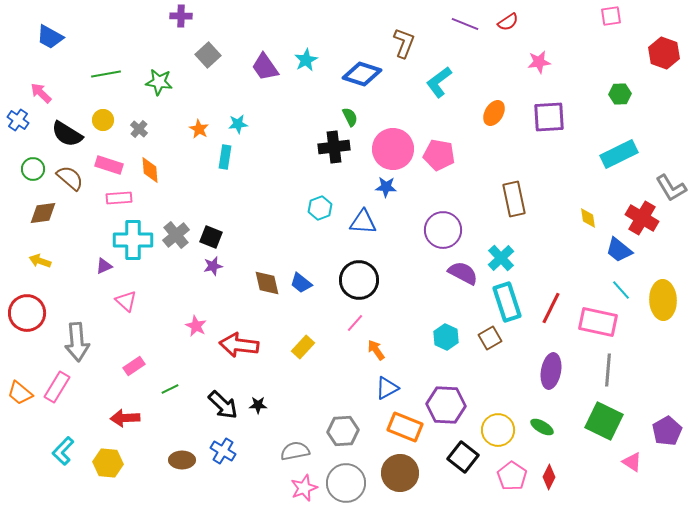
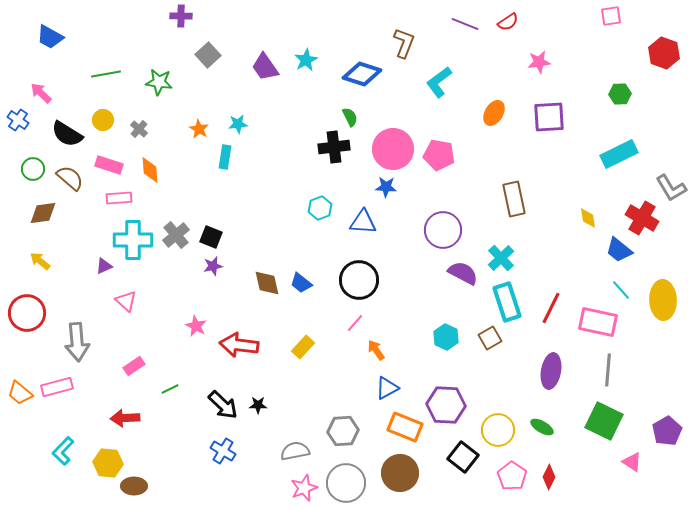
yellow arrow at (40, 261): rotated 20 degrees clockwise
pink rectangle at (57, 387): rotated 44 degrees clockwise
brown ellipse at (182, 460): moved 48 px left, 26 px down
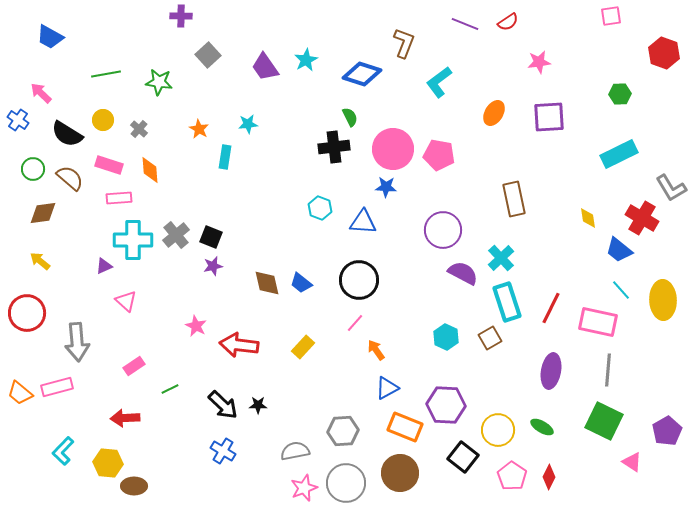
cyan star at (238, 124): moved 10 px right
cyan hexagon at (320, 208): rotated 20 degrees counterclockwise
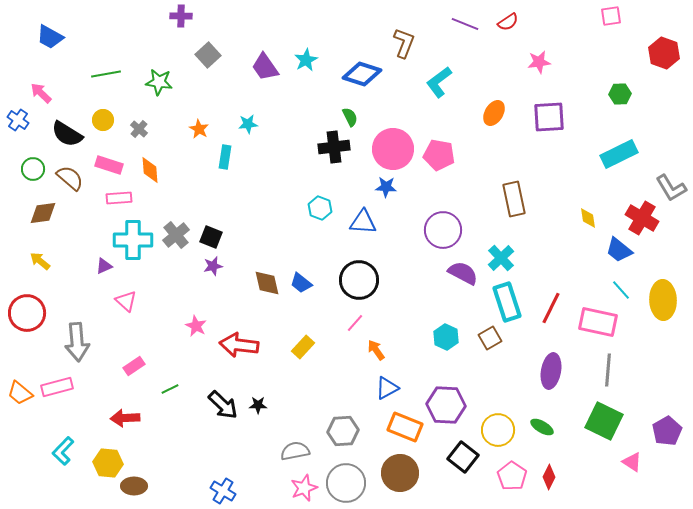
blue cross at (223, 451): moved 40 px down
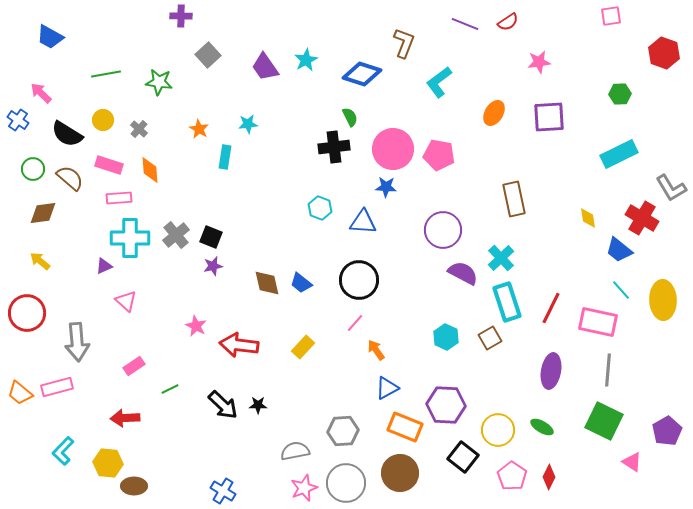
cyan cross at (133, 240): moved 3 px left, 2 px up
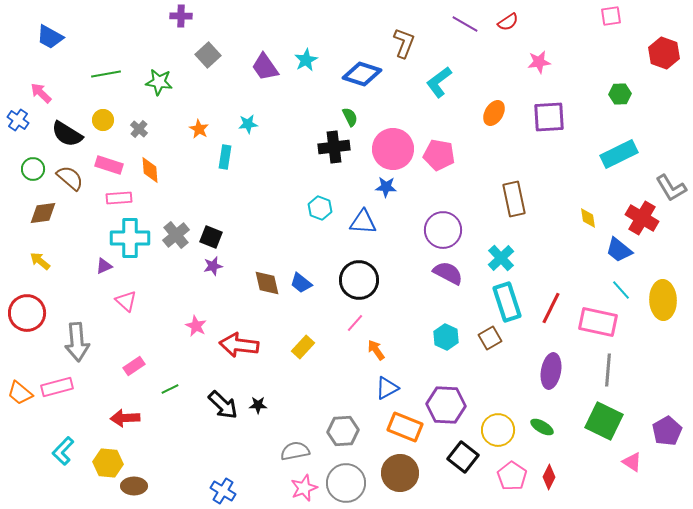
purple line at (465, 24): rotated 8 degrees clockwise
purple semicircle at (463, 273): moved 15 px left
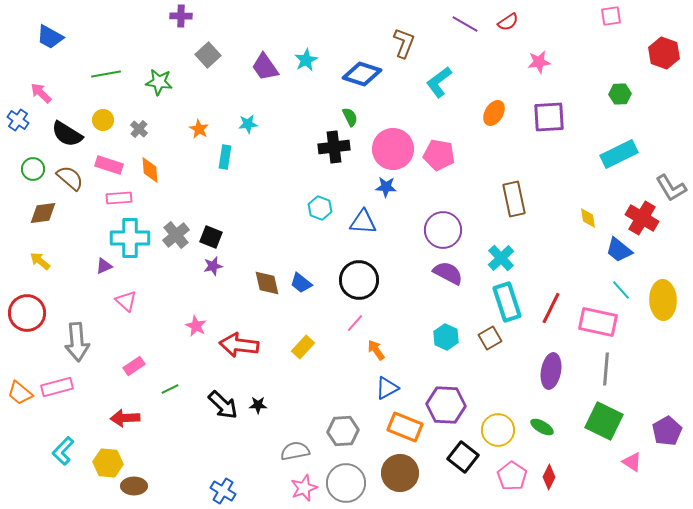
gray line at (608, 370): moved 2 px left, 1 px up
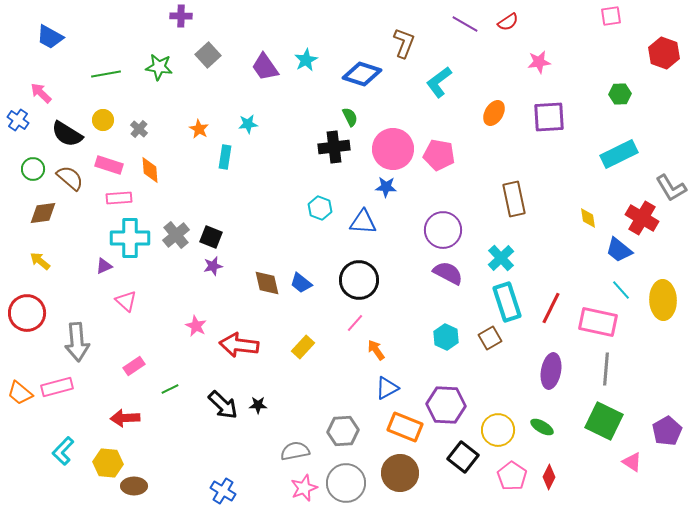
green star at (159, 82): moved 15 px up
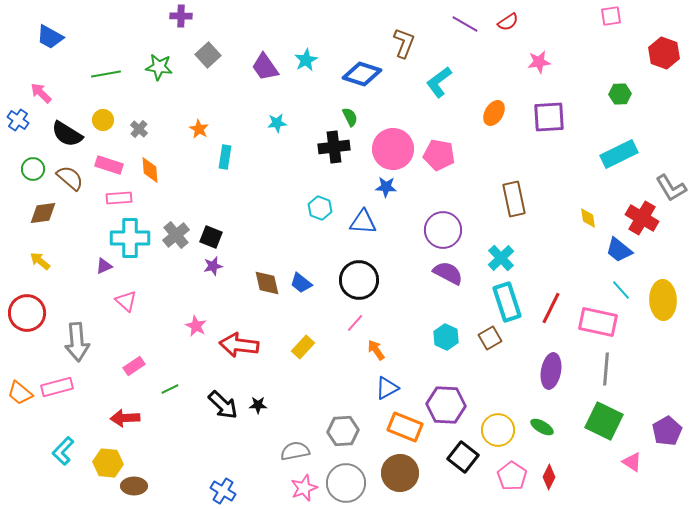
cyan star at (248, 124): moved 29 px right, 1 px up
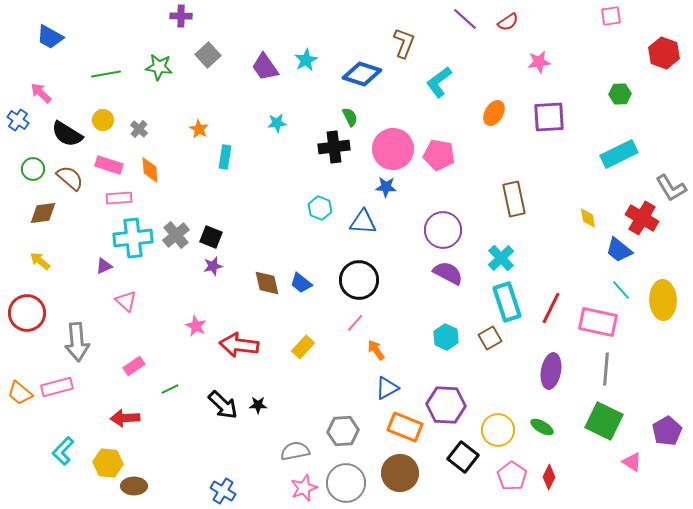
purple line at (465, 24): moved 5 px up; rotated 12 degrees clockwise
cyan cross at (130, 238): moved 3 px right; rotated 6 degrees counterclockwise
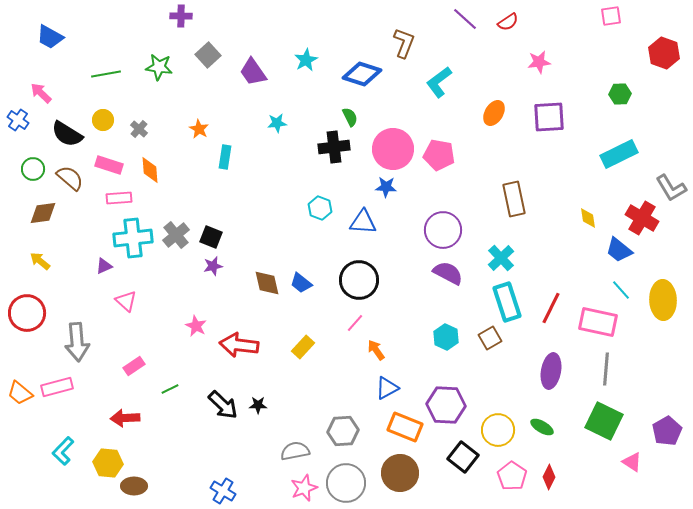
purple trapezoid at (265, 67): moved 12 px left, 5 px down
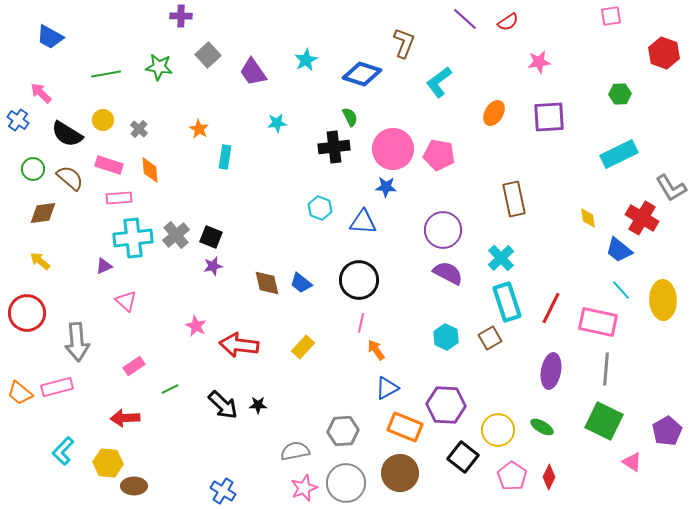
pink line at (355, 323): moved 6 px right; rotated 30 degrees counterclockwise
